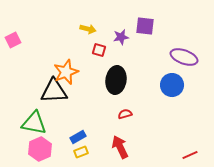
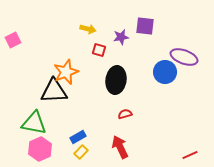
blue circle: moved 7 px left, 13 px up
yellow rectangle: rotated 24 degrees counterclockwise
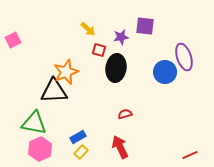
yellow arrow: rotated 28 degrees clockwise
purple ellipse: rotated 52 degrees clockwise
black ellipse: moved 12 px up
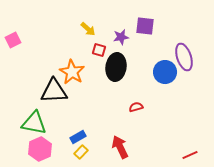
black ellipse: moved 1 px up
orange star: moved 6 px right; rotated 20 degrees counterclockwise
red semicircle: moved 11 px right, 7 px up
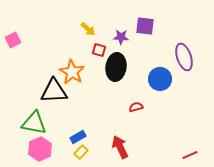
purple star: rotated 14 degrees clockwise
blue circle: moved 5 px left, 7 px down
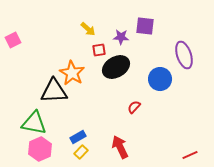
red square: rotated 24 degrees counterclockwise
purple ellipse: moved 2 px up
black ellipse: rotated 52 degrees clockwise
orange star: moved 1 px down
red semicircle: moved 2 px left; rotated 32 degrees counterclockwise
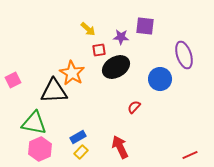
pink square: moved 40 px down
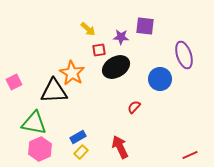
pink square: moved 1 px right, 2 px down
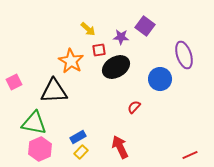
purple square: rotated 30 degrees clockwise
orange star: moved 1 px left, 12 px up
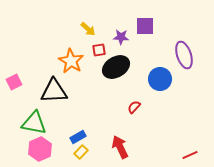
purple square: rotated 36 degrees counterclockwise
